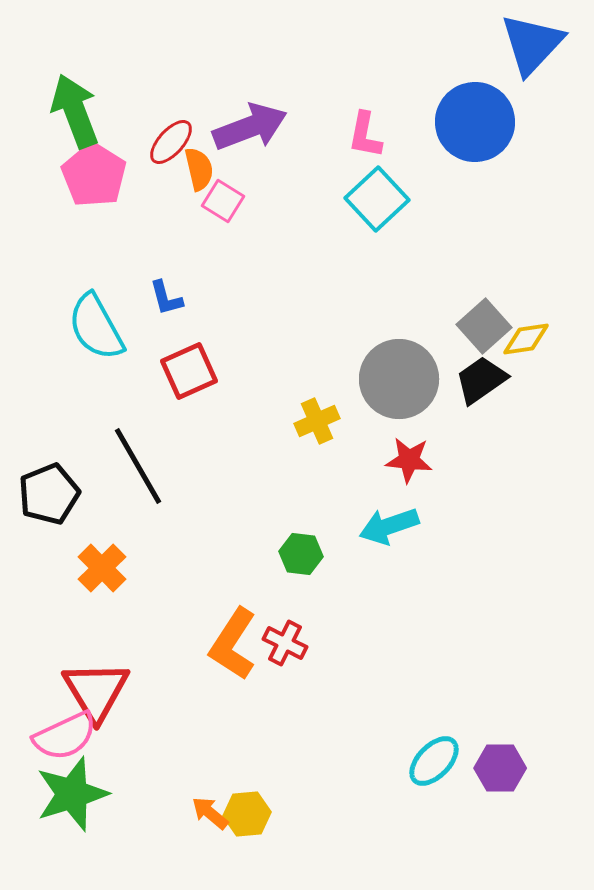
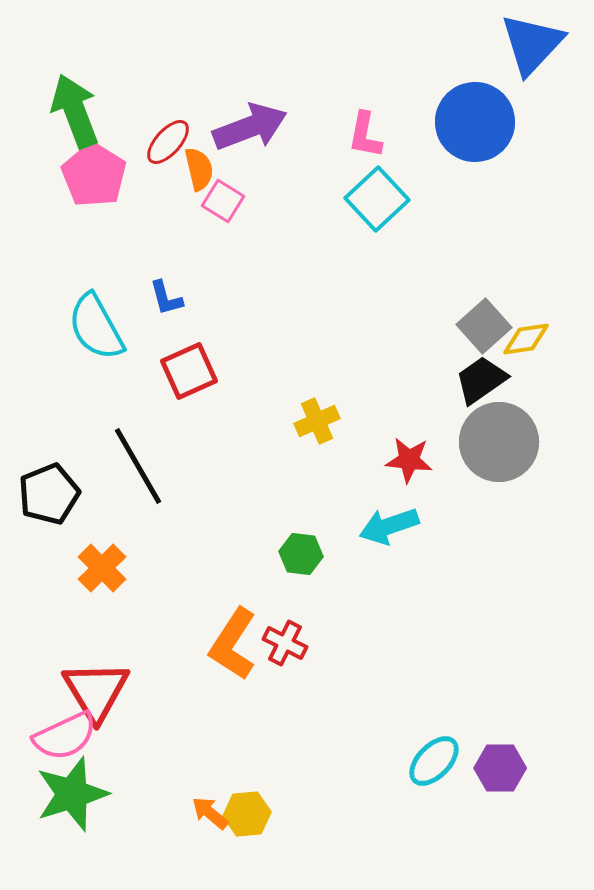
red ellipse: moved 3 px left
gray circle: moved 100 px right, 63 px down
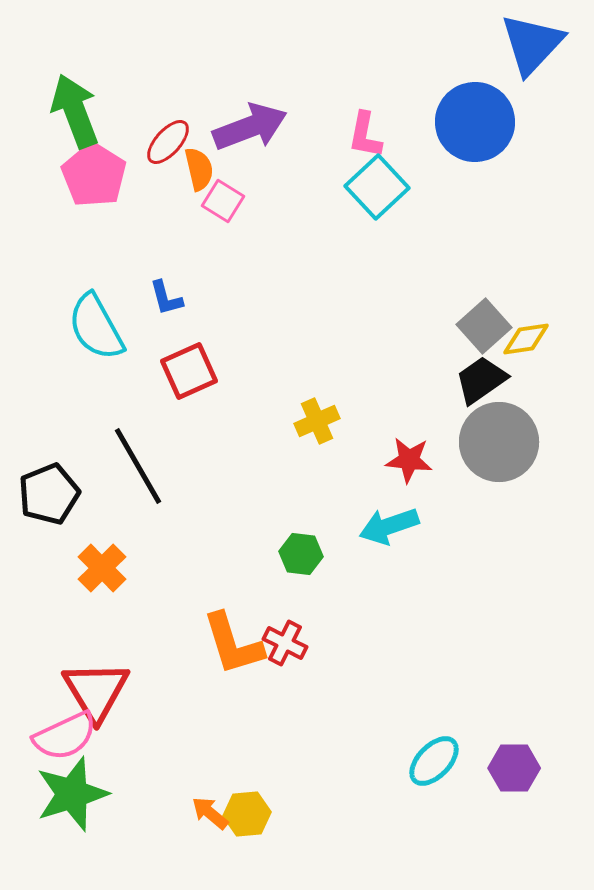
cyan square: moved 12 px up
orange L-shape: rotated 50 degrees counterclockwise
purple hexagon: moved 14 px right
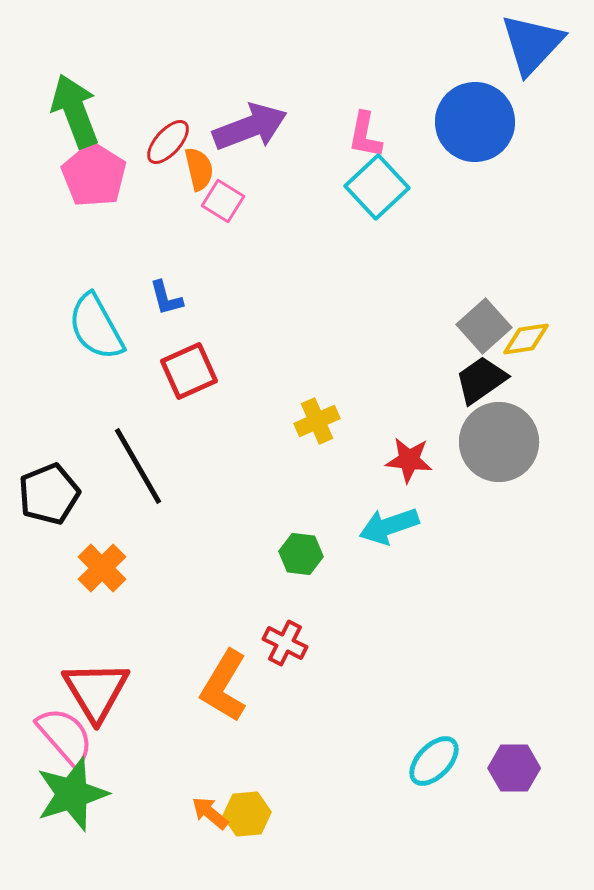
orange L-shape: moved 9 px left, 42 px down; rotated 48 degrees clockwise
pink semicircle: rotated 106 degrees counterclockwise
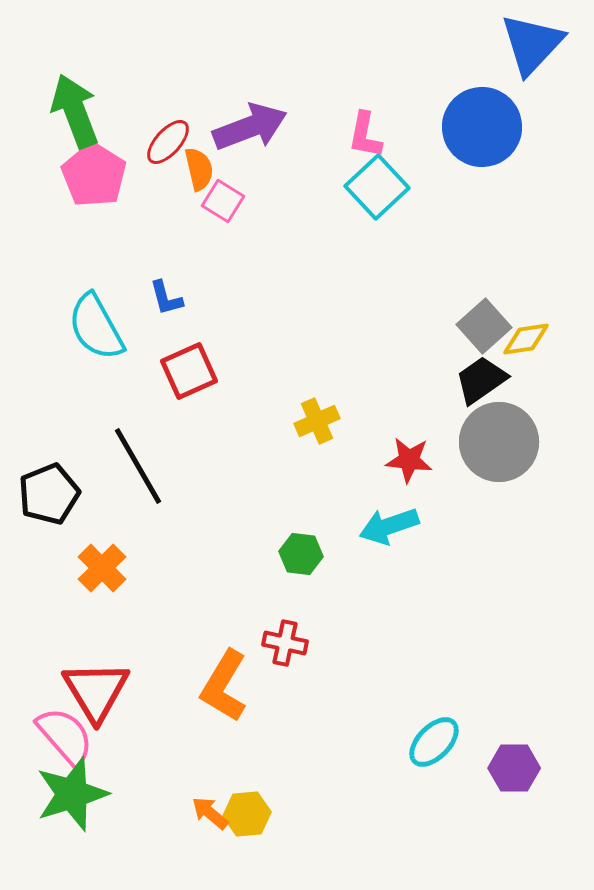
blue circle: moved 7 px right, 5 px down
red cross: rotated 15 degrees counterclockwise
cyan ellipse: moved 19 px up
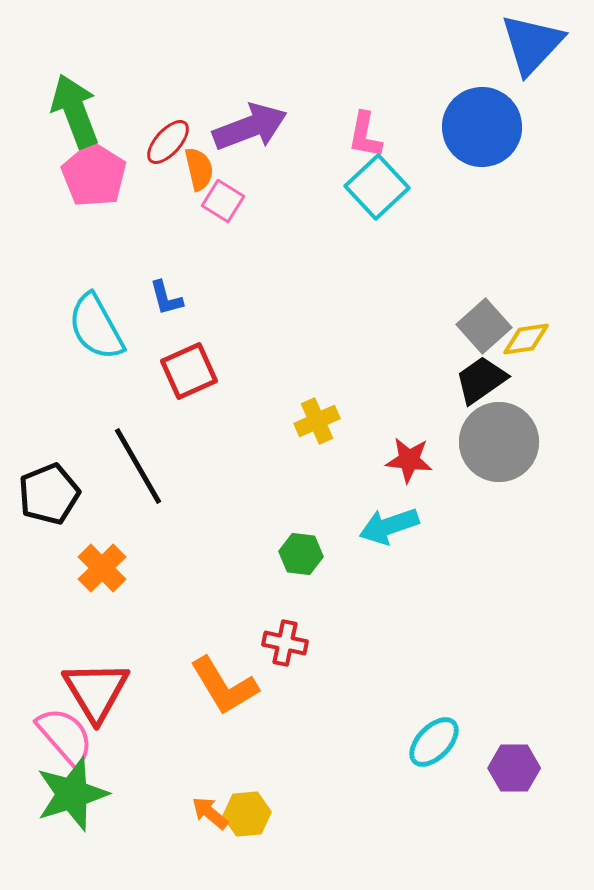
orange L-shape: rotated 62 degrees counterclockwise
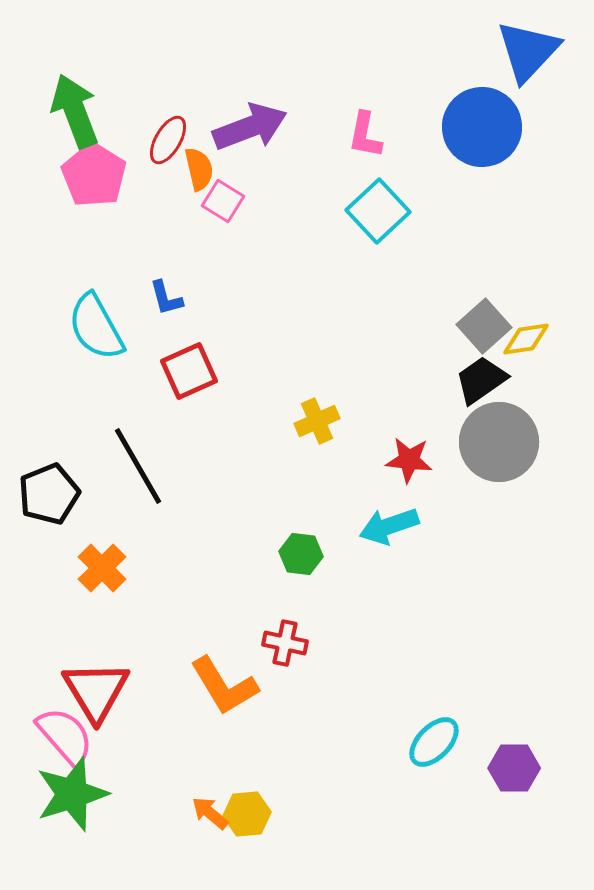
blue triangle: moved 4 px left, 7 px down
red ellipse: moved 2 px up; rotated 12 degrees counterclockwise
cyan square: moved 1 px right, 24 px down
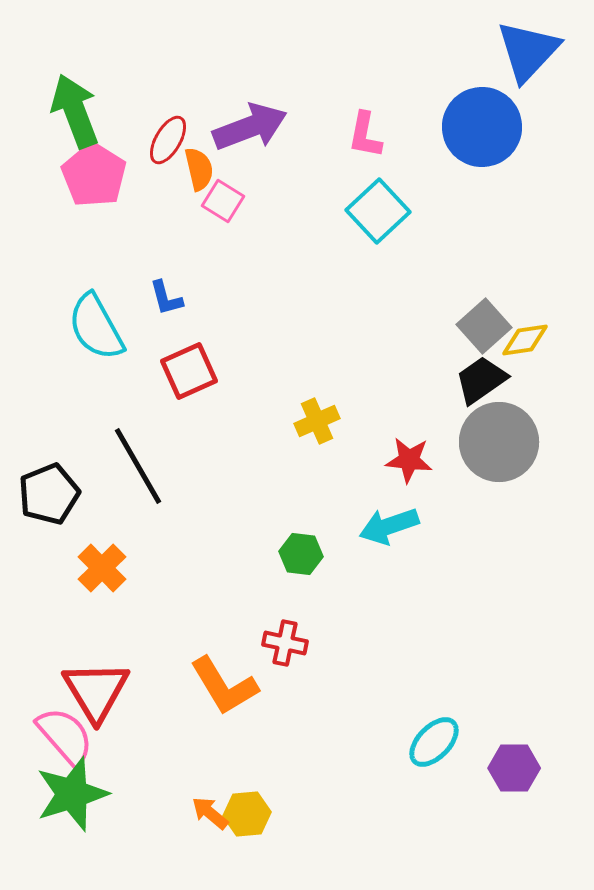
yellow diamond: moved 1 px left, 1 px down
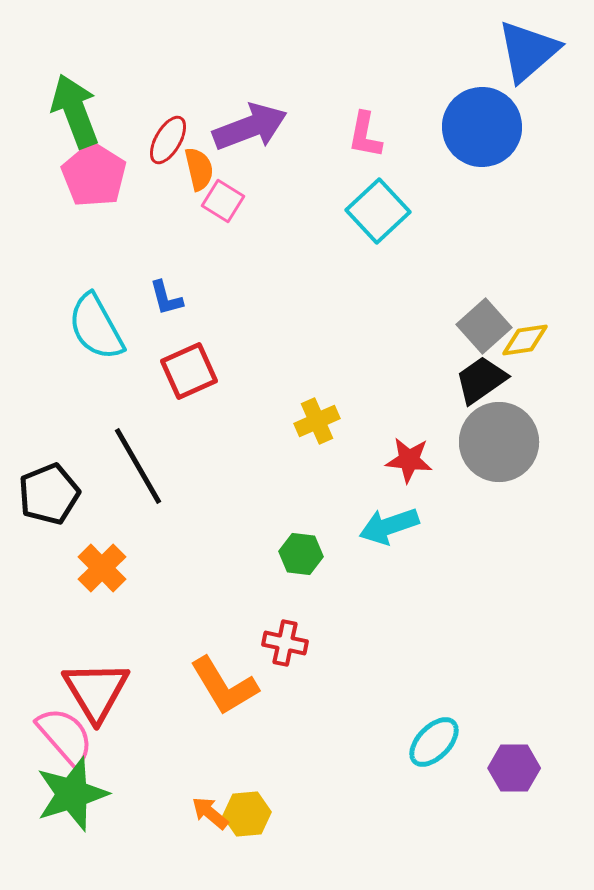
blue triangle: rotated 6 degrees clockwise
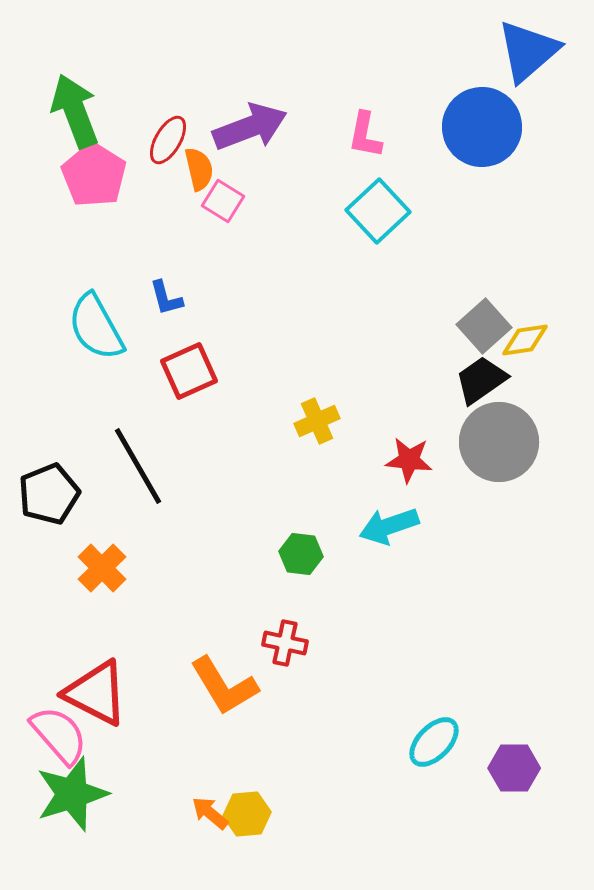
red triangle: moved 2 px down; rotated 32 degrees counterclockwise
pink semicircle: moved 6 px left, 1 px up
